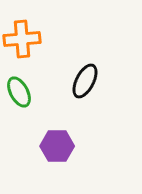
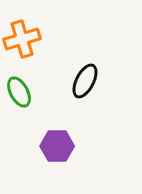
orange cross: rotated 12 degrees counterclockwise
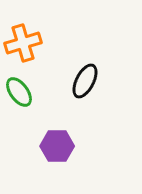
orange cross: moved 1 px right, 4 px down
green ellipse: rotated 8 degrees counterclockwise
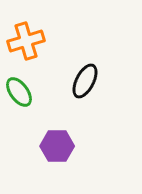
orange cross: moved 3 px right, 2 px up
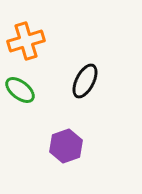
green ellipse: moved 1 px right, 2 px up; rotated 16 degrees counterclockwise
purple hexagon: moved 9 px right; rotated 20 degrees counterclockwise
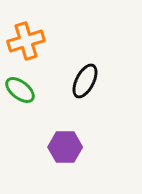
purple hexagon: moved 1 px left, 1 px down; rotated 20 degrees clockwise
